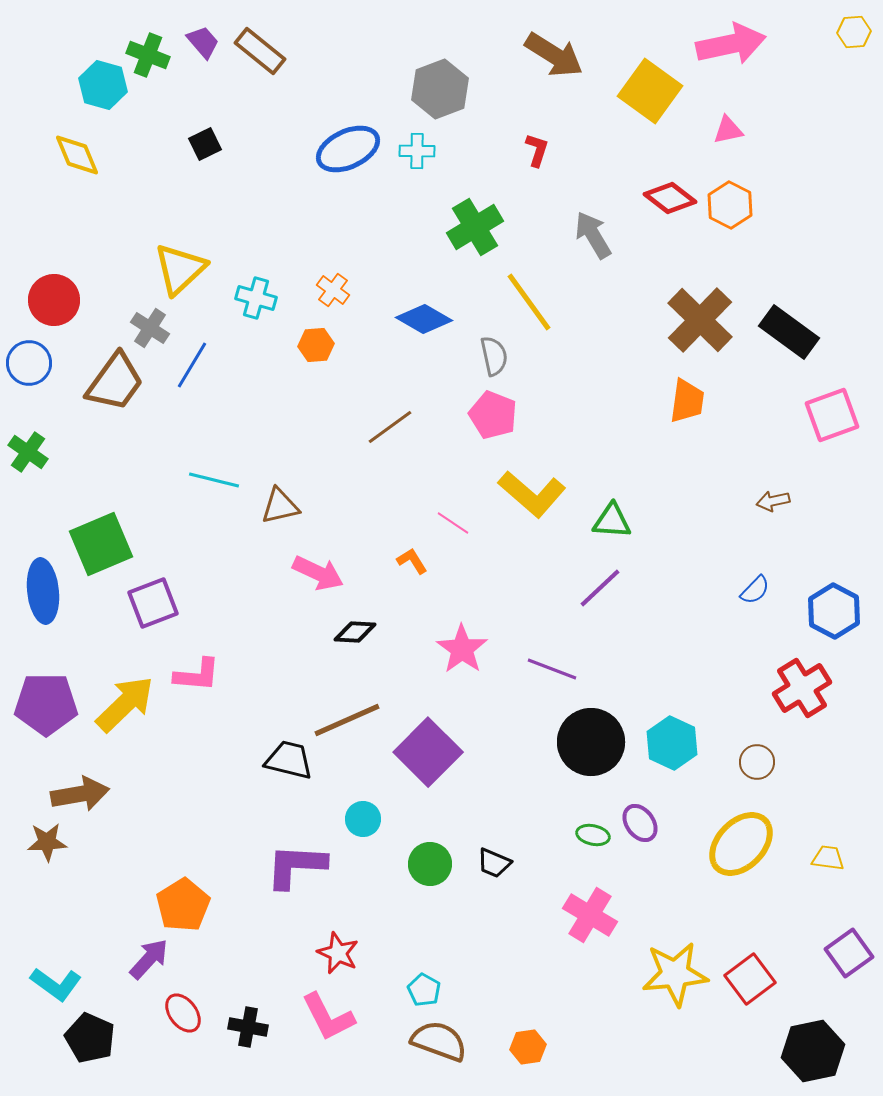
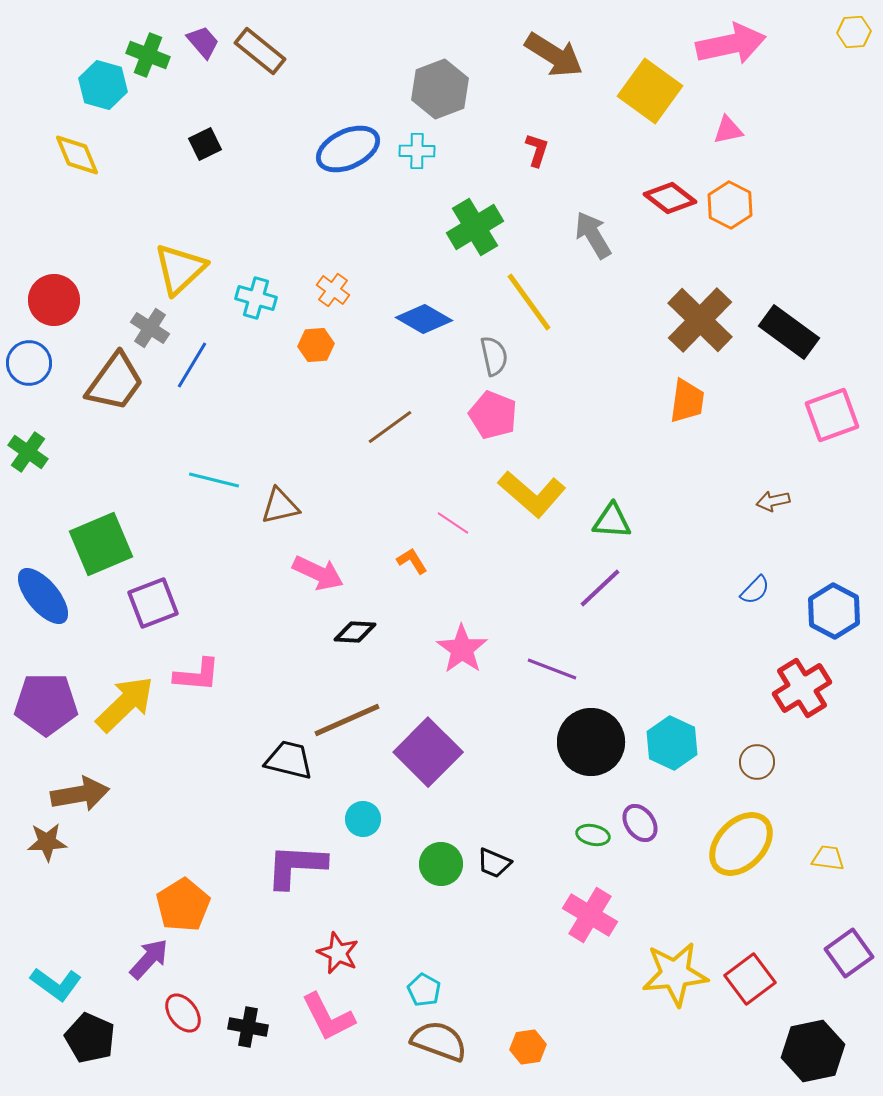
blue ellipse at (43, 591): moved 5 px down; rotated 34 degrees counterclockwise
green circle at (430, 864): moved 11 px right
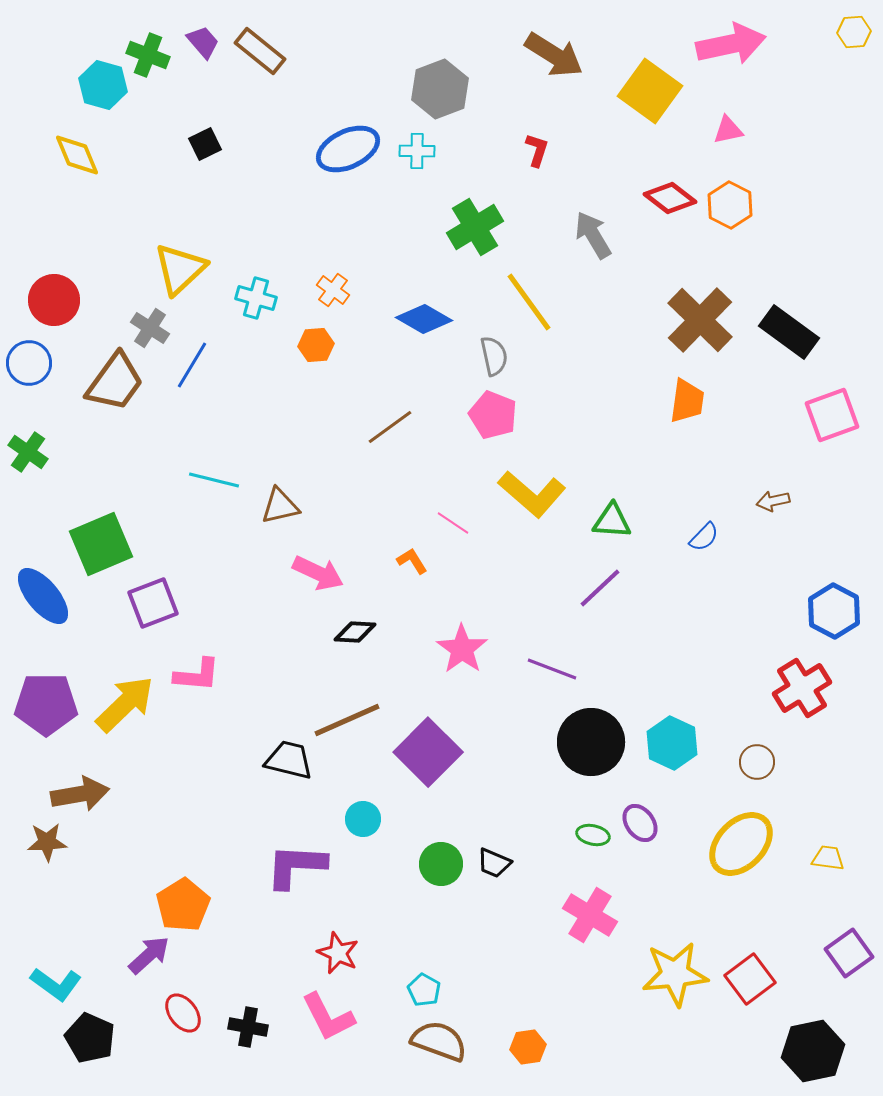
blue semicircle at (755, 590): moved 51 px left, 53 px up
purple arrow at (149, 959): moved 4 px up; rotated 6 degrees clockwise
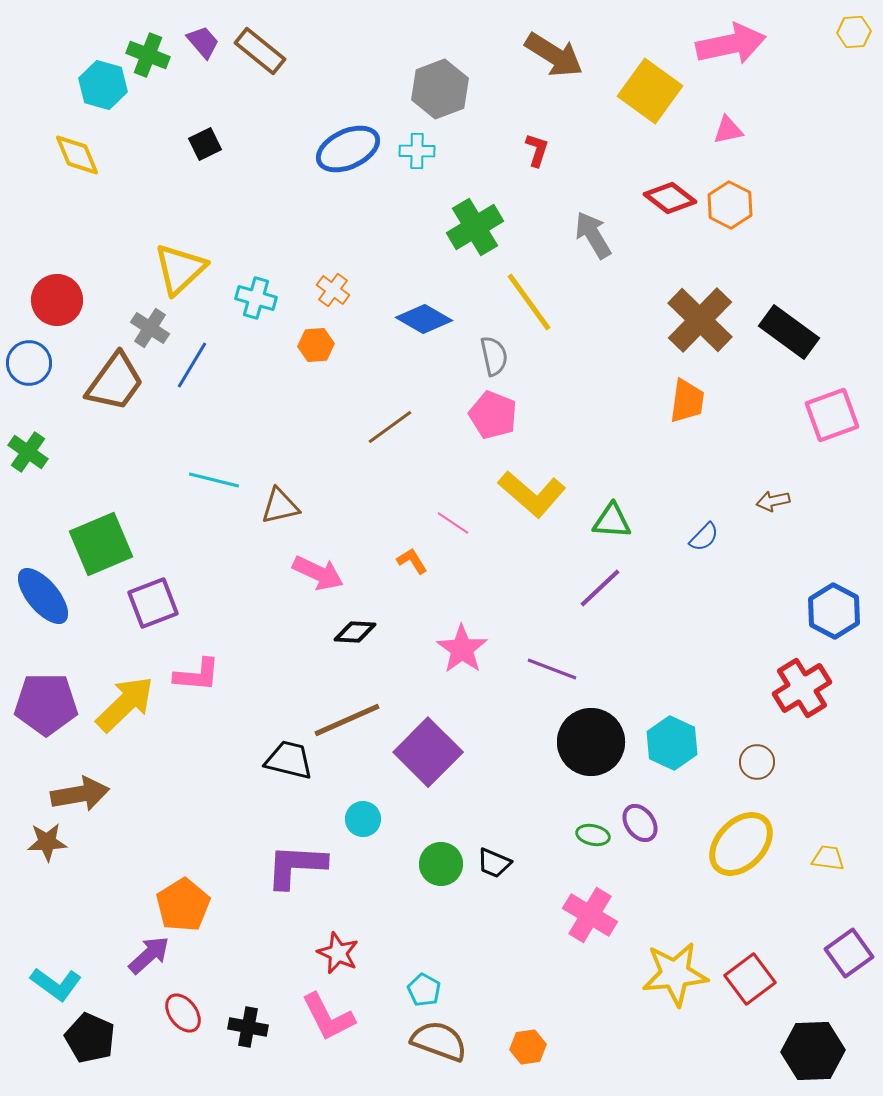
red circle at (54, 300): moved 3 px right
black hexagon at (813, 1051): rotated 10 degrees clockwise
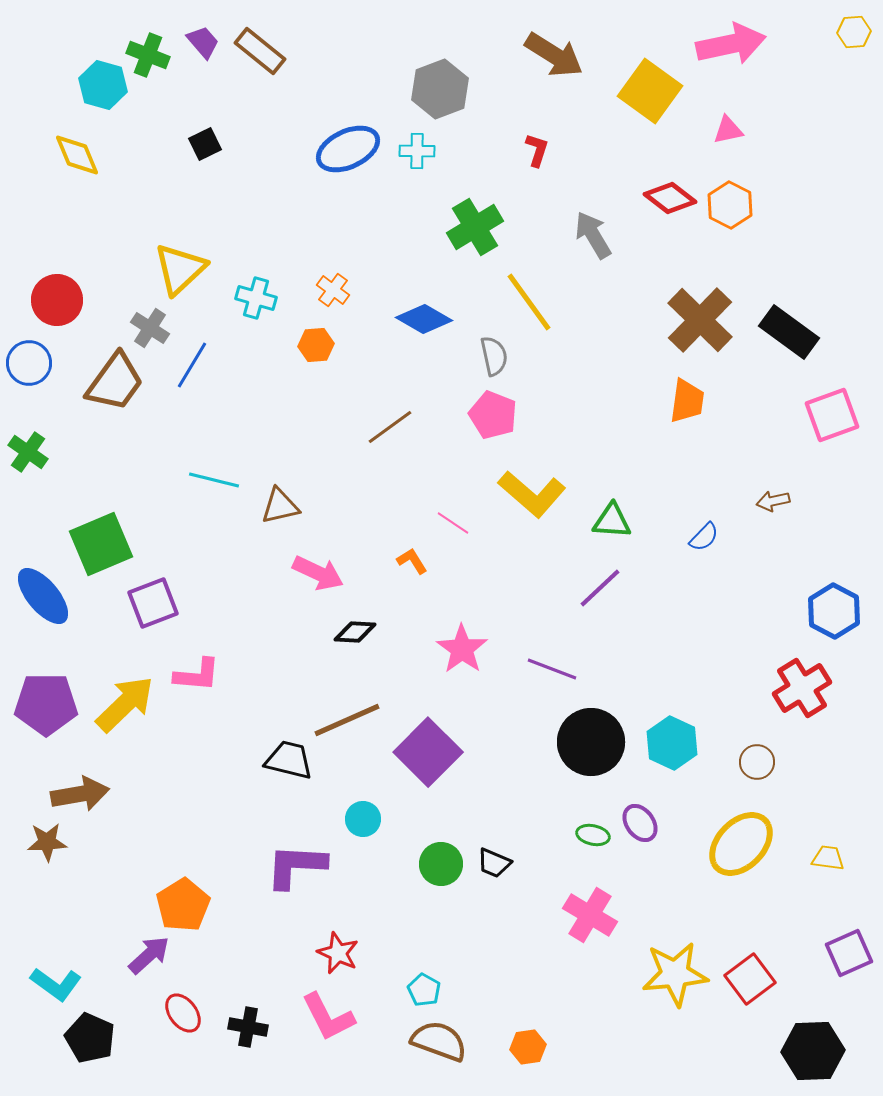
purple square at (849, 953): rotated 12 degrees clockwise
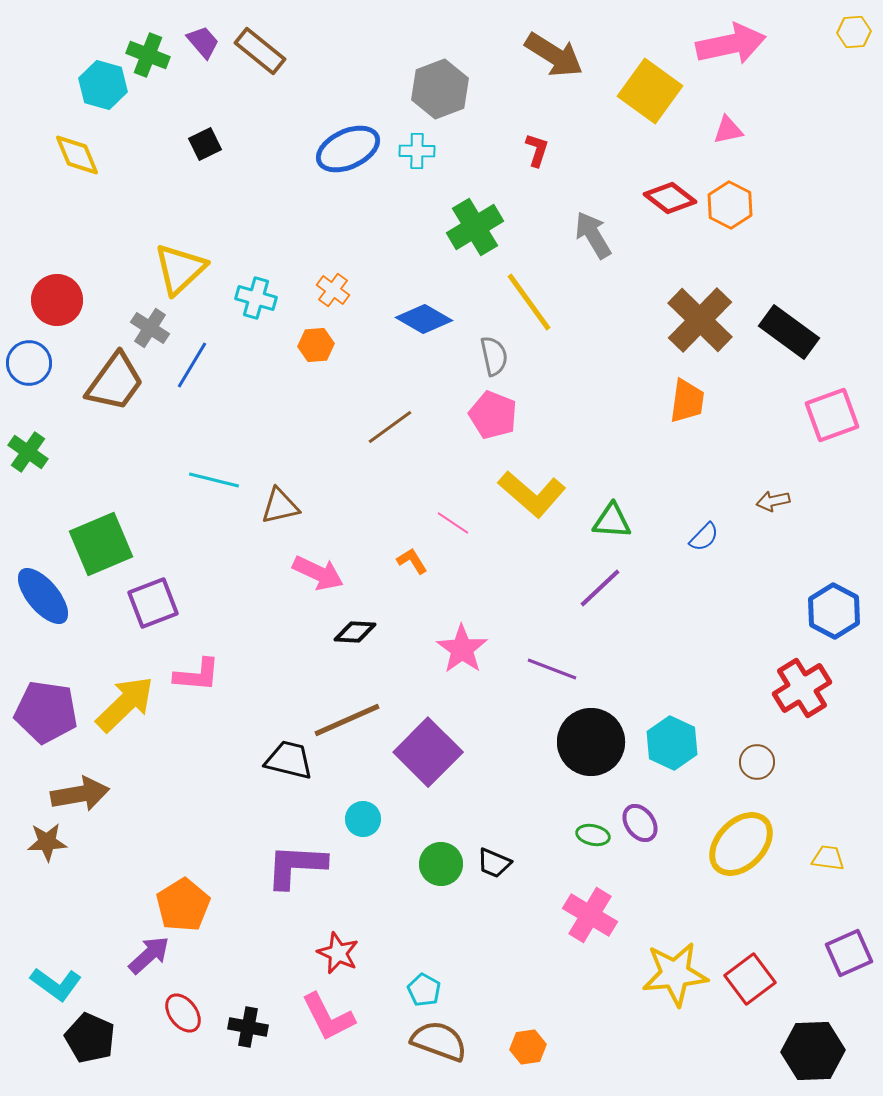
purple pentagon at (46, 704): moved 8 px down; rotated 8 degrees clockwise
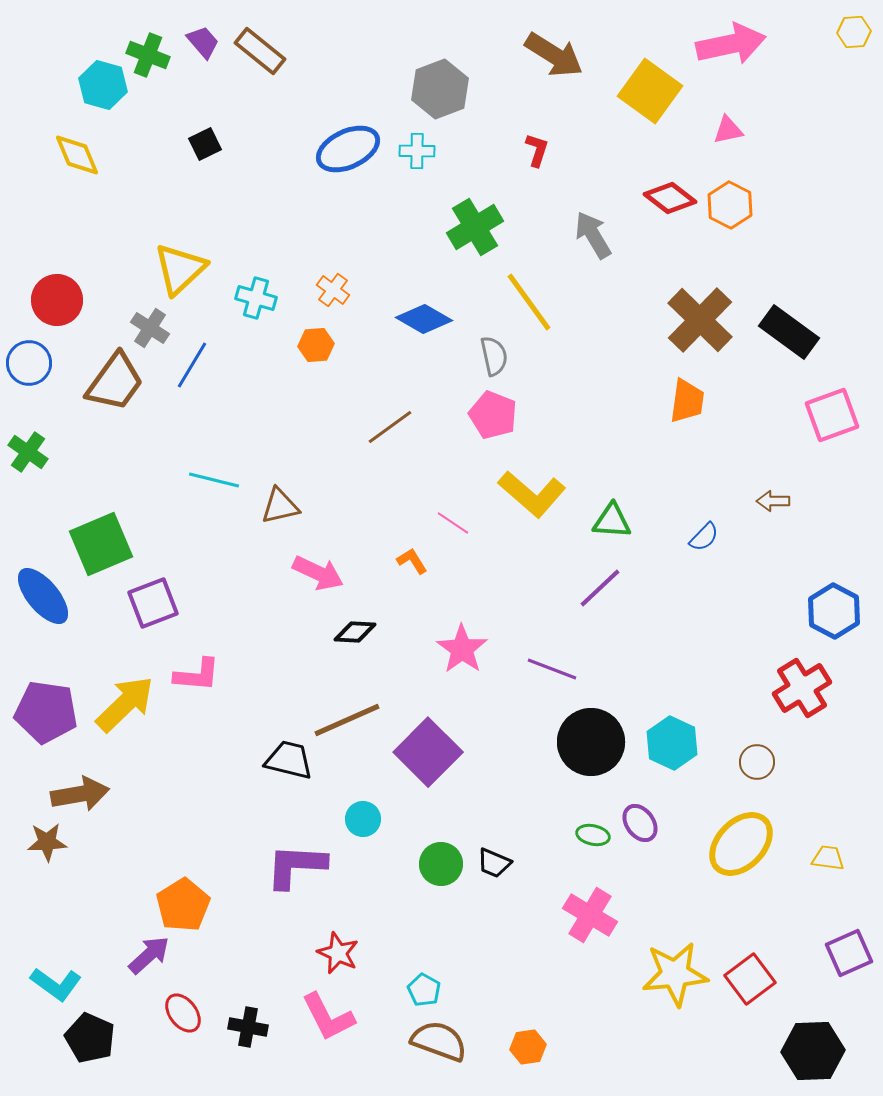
brown arrow at (773, 501): rotated 12 degrees clockwise
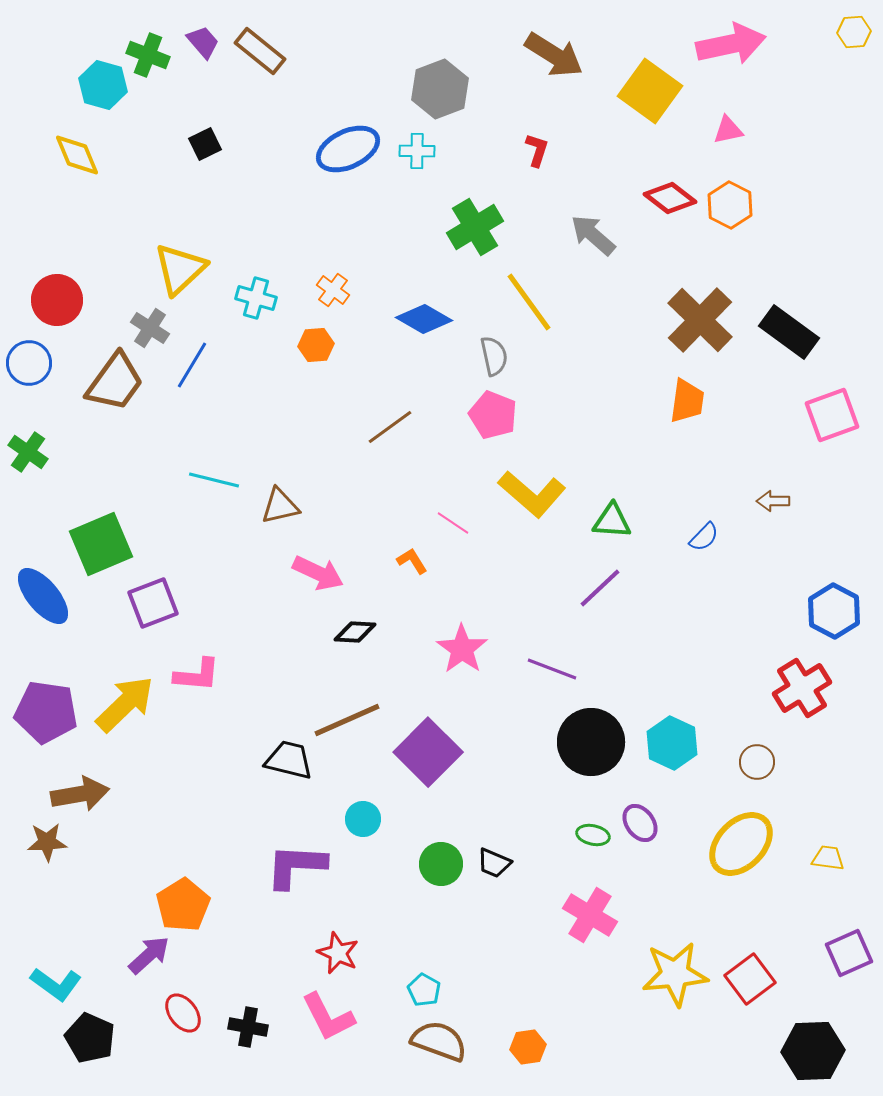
gray arrow at (593, 235): rotated 18 degrees counterclockwise
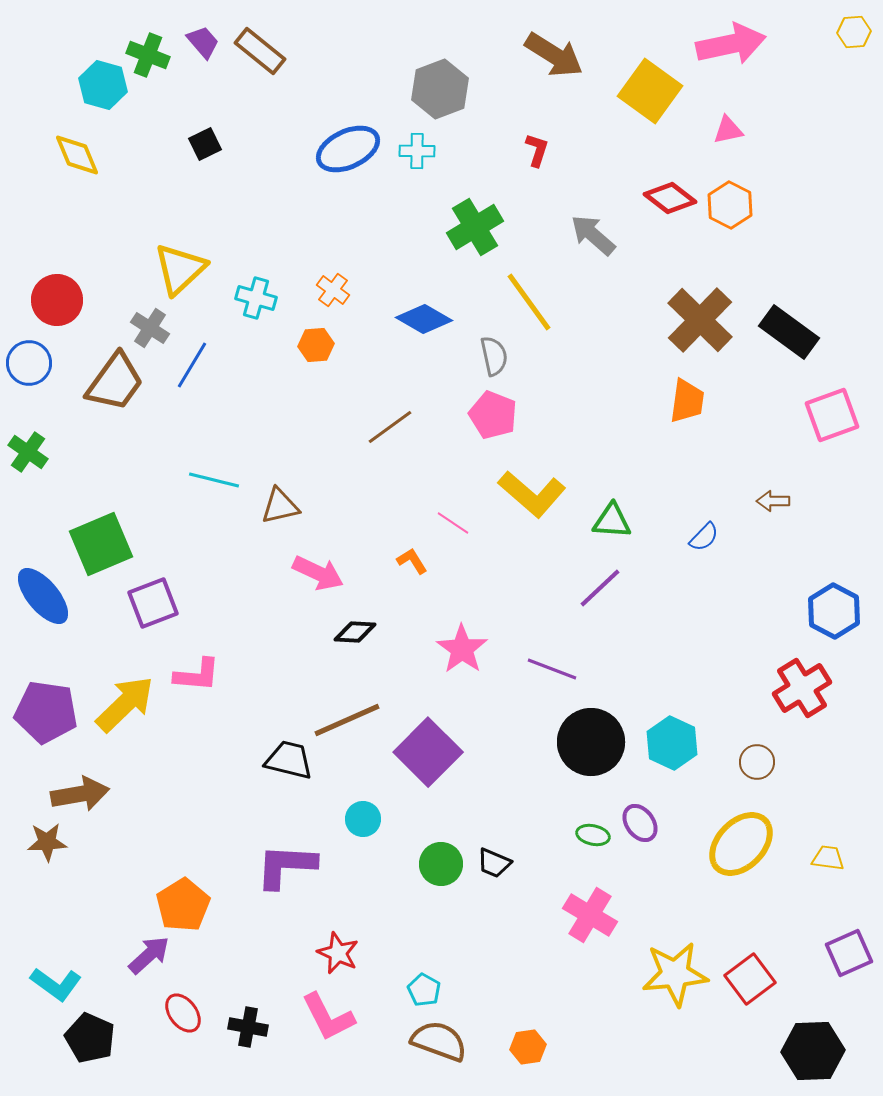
purple L-shape at (296, 866): moved 10 px left
